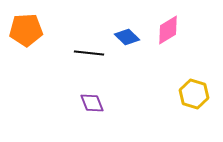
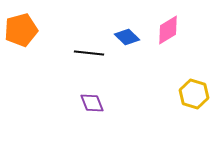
orange pentagon: moved 5 px left; rotated 12 degrees counterclockwise
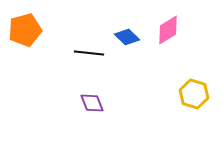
orange pentagon: moved 4 px right
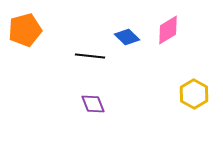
black line: moved 1 px right, 3 px down
yellow hexagon: rotated 12 degrees clockwise
purple diamond: moved 1 px right, 1 px down
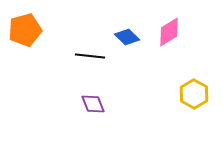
pink diamond: moved 1 px right, 2 px down
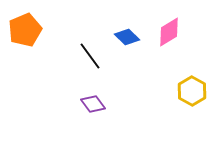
orange pentagon: rotated 8 degrees counterclockwise
black line: rotated 48 degrees clockwise
yellow hexagon: moved 2 px left, 3 px up
purple diamond: rotated 15 degrees counterclockwise
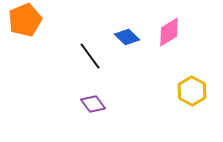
orange pentagon: moved 10 px up
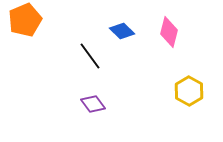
pink diamond: rotated 44 degrees counterclockwise
blue diamond: moved 5 px left, 6 px up
yellow hexagon: moved 3 px left
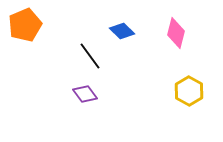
orange pentagon: moved 5 px down
pink diamond: moved 7 px right, 1 px down
purple diamond: moved 8 px left, 10 px up
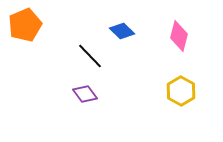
pink diamond: moved 3 px right, 3 px down
black line: rotated 8 degrees counterclockwise
yellow hexagon: moved 8 px left
